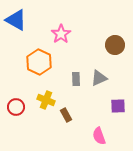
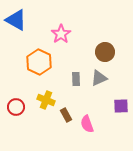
brown circle: moved 10 px left, 7 px down
purple square: moved 3 px right
pink semicircle: moved 12 px left, 12 px up
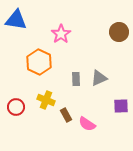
blue triangle: rotated 20 degrees counterclockwise
brown circle: moved 14 px right, 20 px up
pink semicircle: rotated 36 degrees counterclockwise
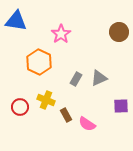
blue triangle: moved 1 px down
gray rectangle: rotated 32 degrees clockwise
red circle: moved 4 px right
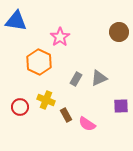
pink star: moved 1 px left, 3 px down
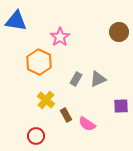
gray triangle: moved 1 px left, 1 px down
yellow cross: rotated 18 degrees clockwise
red circle: moved 16 px right, 29 px down
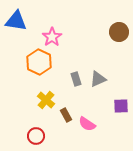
pink star: moved 8 px left
gray rectangle: rotated 48 degrees counterclockwise
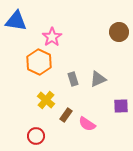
gray rectangle: moved 3 px left
brown rectangle: rotated 64 degrees clockwise
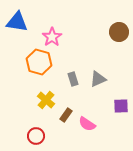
blue triangle: moved 1 px right, 1 px down
orange hexagon: rotated 10 degrees counterclockwise
